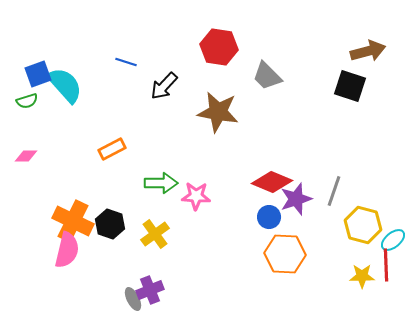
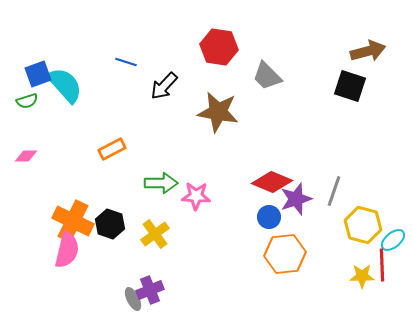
orange hexagon: rotated 9 degrees counterclockwise
red line: moved 4 px left
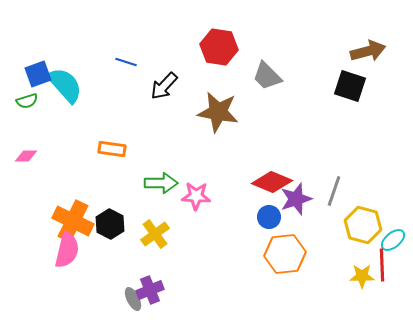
orange rectangle: rotated 36 degrees clockwise
black hexagon: rotated 8 degrees clockwise
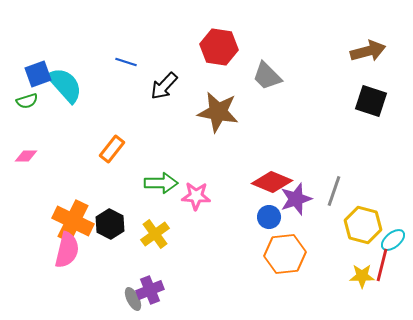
black square: moved 21 px right, 15 px down
orange rectangle: rotated 60 degrees counterclockwise
red line: rotated 16 degrees clockwise
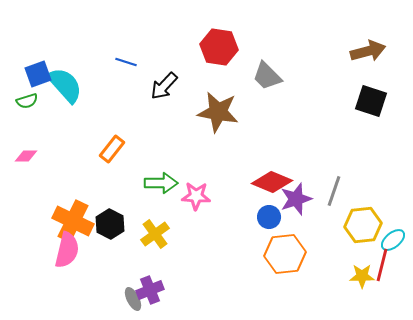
yellow hexagon: rotated 21 degrees counterclockwise
